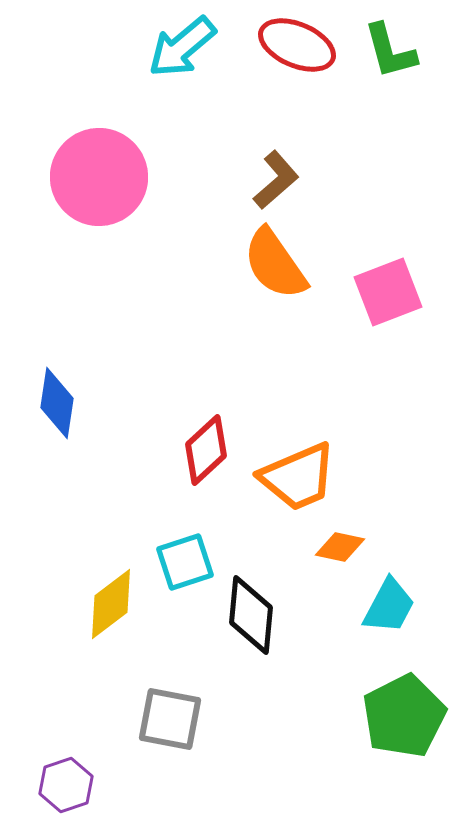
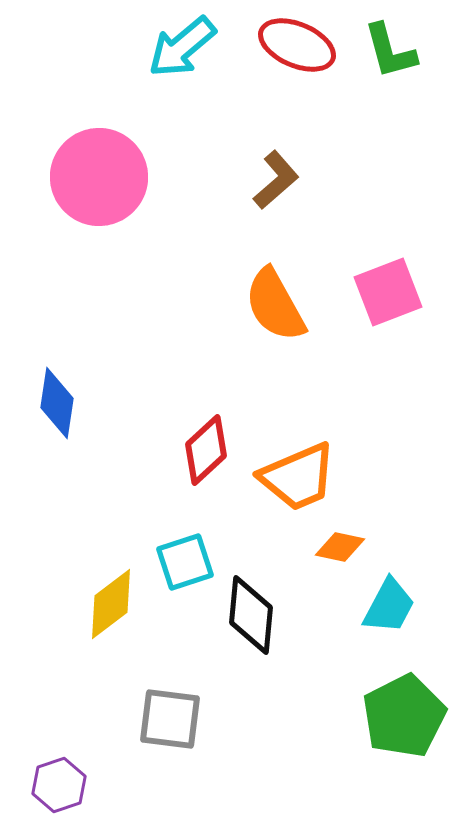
orange semicircle: moved 41 px down; rotated 6 degrees clockwise
gray square: rotated 4 degrees counterclockwise
purple hexagon: moved 7 px left
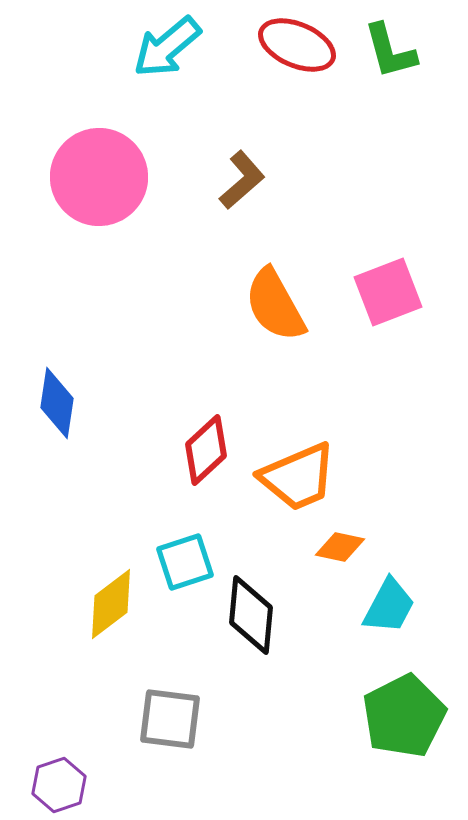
cyan arrow: moved 15 px left
brown L-shape: moved 34 px left
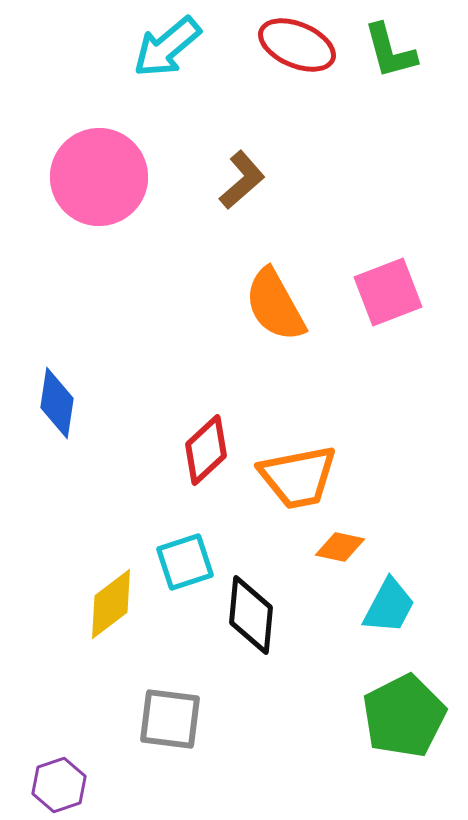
orange trapezoid: rotated 12 degrees clockwise
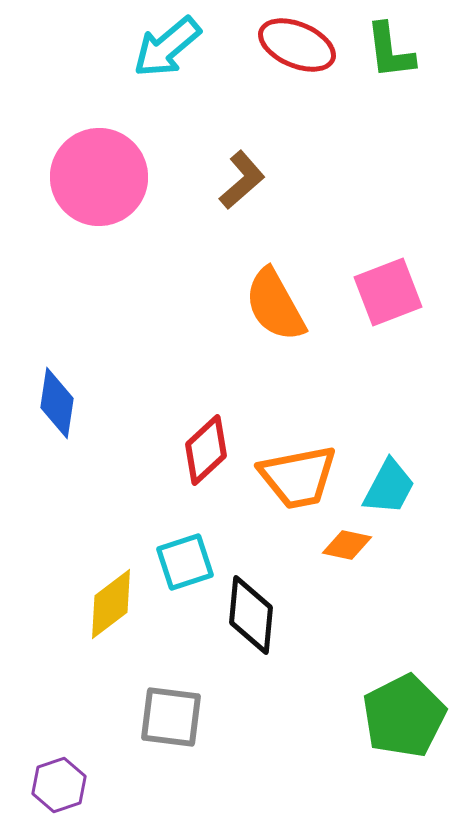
green L-shape: rotated 8 degrees clockwise
orange diamond: moved 7 px right, 2 px up
cyan trapezoid: moved 119 px up
gray square: moved 1 px right, 2 px up
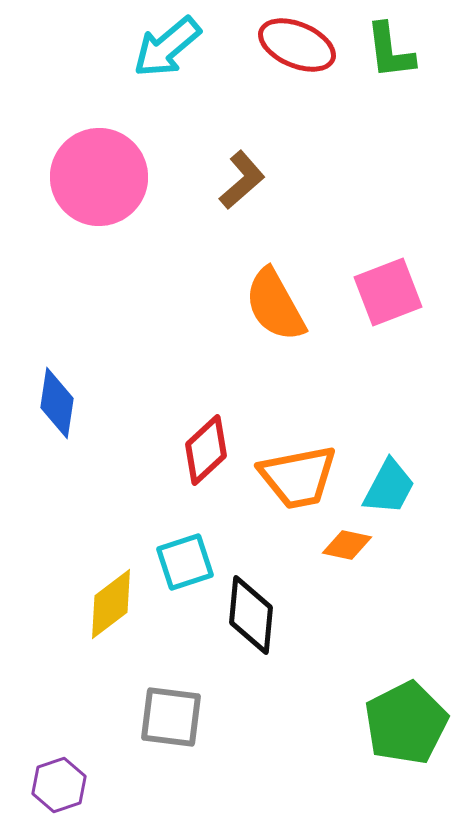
green pentagon: moved 2 px right, 7 px down
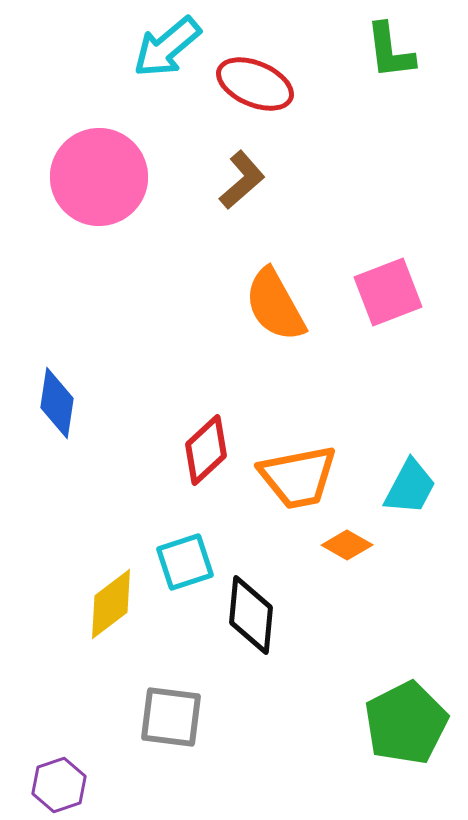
red ellipse: moved 42 px left, 39 px down
cyan trapezoid: moved 21 px right
orange diamond: rotated 18 degrees clockwise
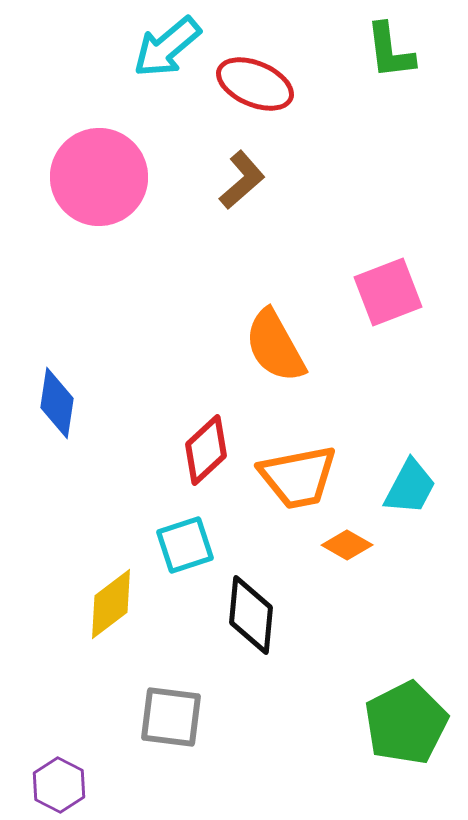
orange semicircle: moved 41 px down
cyan square: moved 17 px up
purple hexagon: rotated 14 degrees counterclockwise
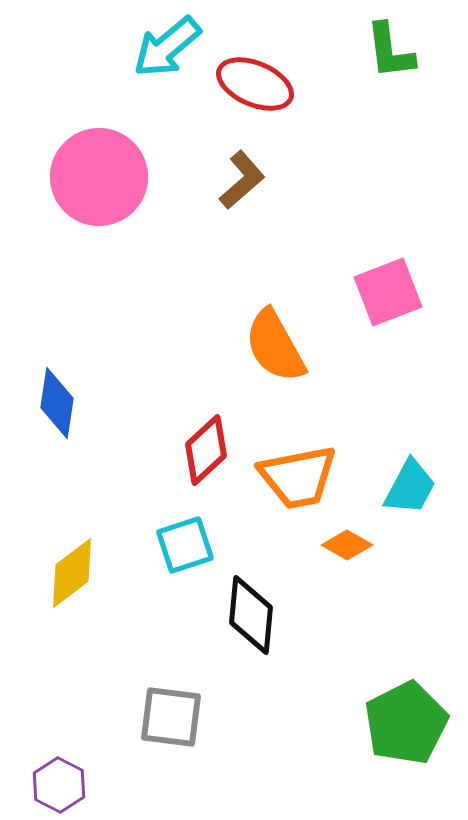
yellow diamond: moved 39 px left, 31 px up
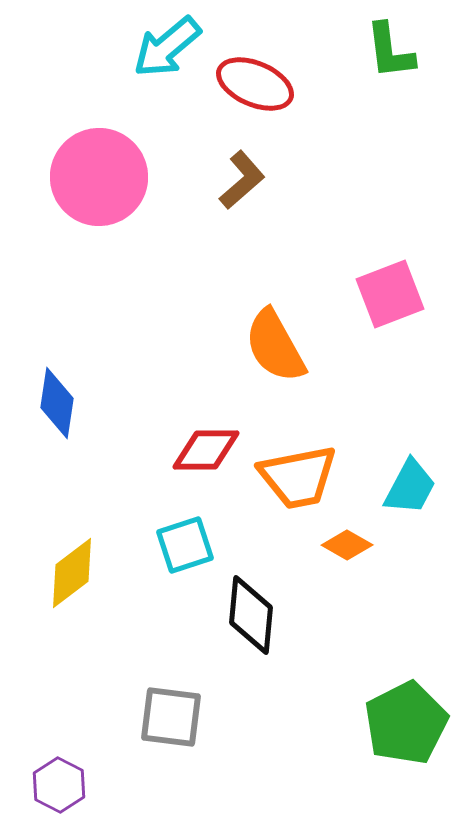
pink square: moved 2 px right, 2 px down
red diamond: rotated 42 degrees clockwise
